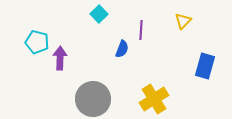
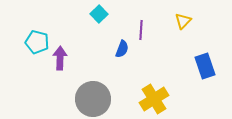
blue rectangle: rotated 35 degrees counterclockwise
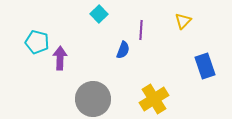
blue semicircle: moved 1 px right, 1 px down
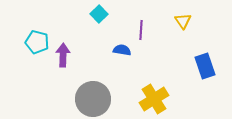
yellow triangle: rotated 18 degrees counterclockwise
blue semicircle: moved 1 px left; rotated 102 degrees counterclockwise
purple arrow: moved 3 px right, 3 px up
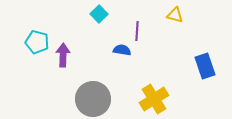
yellow triangle: moved 8 px left, 6 px up; rotated 42 degrees counterclockwise
purple line: moved 4 px left, 1 px down
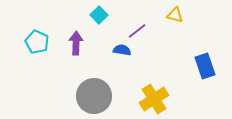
cyan square: moved 1 px down
purple line: rotated 48 degrees clockwise
cyan pentagon: rotated 10 degrees clockwise
purple arrow: moved 13 px right, 12 px up
gray circle: moved 1 px right, 3 px up
